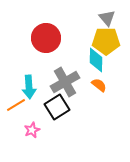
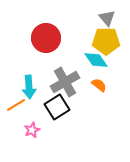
cyan diamond: rotated 35 degrees counterclockwise
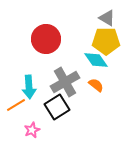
gray triangle: rotated 18 degrees counterclockwise
red circle: moved 1 px down
orange semicircle: moved 3 px left
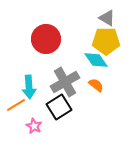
black square: moved 2 px right
pink star: moved 2 px right, 4 px up; rotated 21 degrees counterclockwise
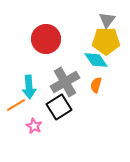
gray triangle: moved 2 px down; rotated 36 degrees clockwise
orange semicircle: rotated 112 degrees counterclockwise
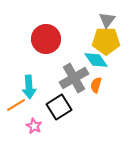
gray cross: moved 9 px right, 4 px up
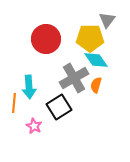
yellow pentagon: moved 16 px left, 3 px up
orange line: moved 2 px left, 2 px up; rotated 54 degrees counterclockwise
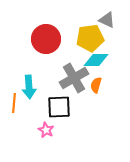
gray triangle: rotated 42 degrees counterclockwise
yellow pentagon: rotated 8 degrees counterclockwise
cyan diamond: rotated 55 degrees counterclockwise
black square: rotated 30 degrees clockwise
pink star: moved 12 px right, 4 px down
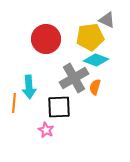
yellow pentagon: moved 1 px up
cyan diamond: rotated 20 degrees clockwise
orange semicircle: moved 1 px left, 2 px down
